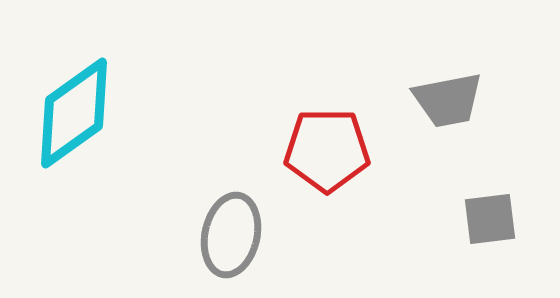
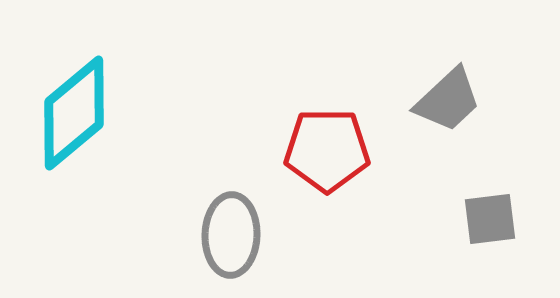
gray trapezoid: rotated 32 degrees counterclockwise
cyan diamond: rotated 4 degrees counterclockwise
gray ellipse: rotated 10 degrees counterclockwise
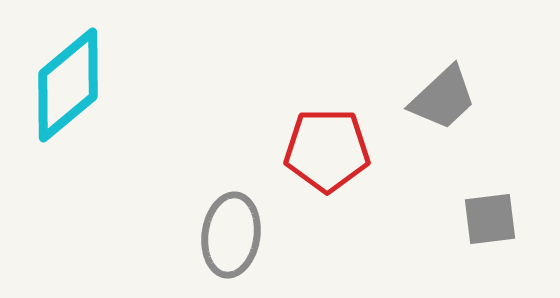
gray trapezoid: moved 5 px left, 2 px up
cyan diamond: moved 6 px left, 28 px up
gray ellipse: rotated 6 degrees clockwise
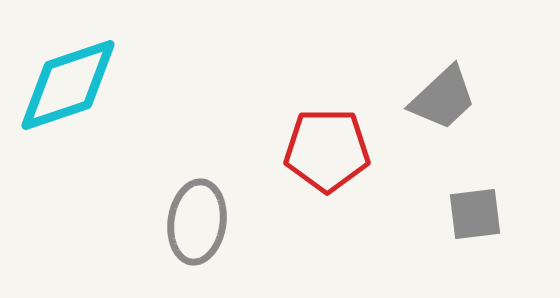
cyan diamond: rotated 21 degrees clockwise
gray square: moved 15 px left, 5 px up
gray ellipse: moved 34 px left, 13 px up
